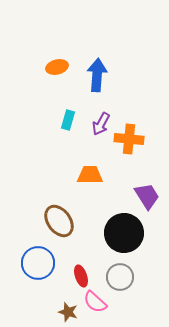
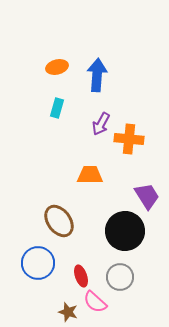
cyan rectangle: moved 11 px left, 12 px up
black circle: moved 1 px right, 2 px up
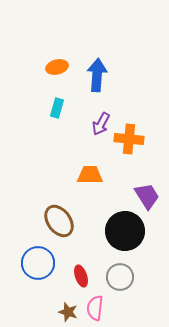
pink semicircle: moved 6 px down; rotated 55 degrees clockwise
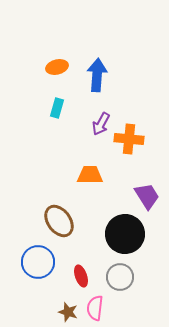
black circle: moved 3 px down
blue circle: moved 1 px up
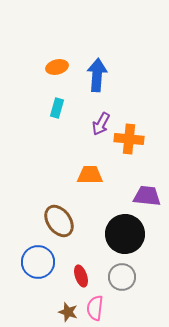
purple trapezoid: rotated 52 degrees counterclockwise
gray circle: moved 2 px right
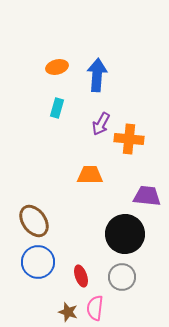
brown ellipse: moved 25 px left
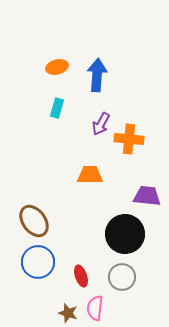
brown star: moved 1 px down
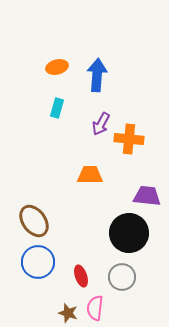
black circle: moved 4 px right, 1 px up
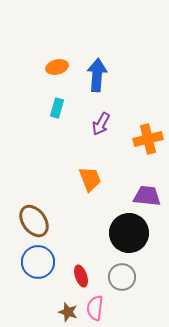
orange cross: moved 19 px right; rotated 20 degrees counterclockwise
orange trapezoid: moved 4 px down; rotated 68 degrees clockwise
brown star: moved 1 px up
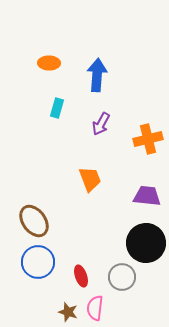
orange ellipse: moved 8 px left, 4 px up; rotated 15 degrees clockwise
black circle: moved 17 px right, 10 px down
